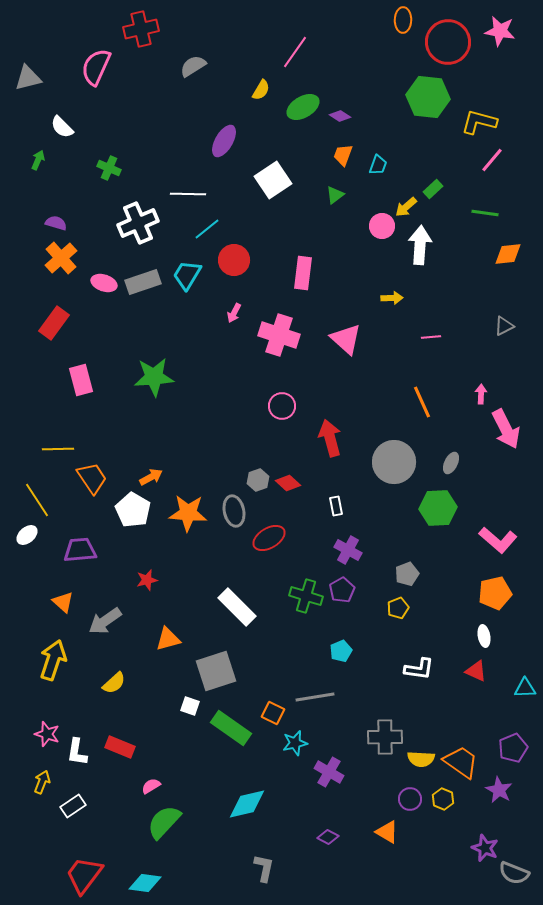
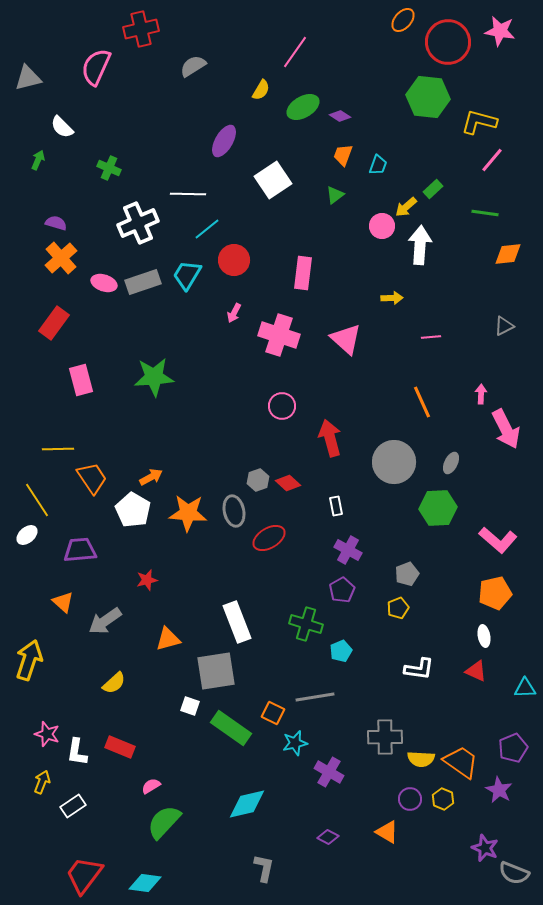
orange ellipse at (403, 20): rotated 40 degrees clockwise
green cross at (306, 596): moved 28 px down
white rectangle at (237, 607): moved 15 px down; rotated 24 degrees clockwise
yellow arrow at (53, 660): moved 24 px left
gray square at (216, 671): rotated 9 degrees clockwise
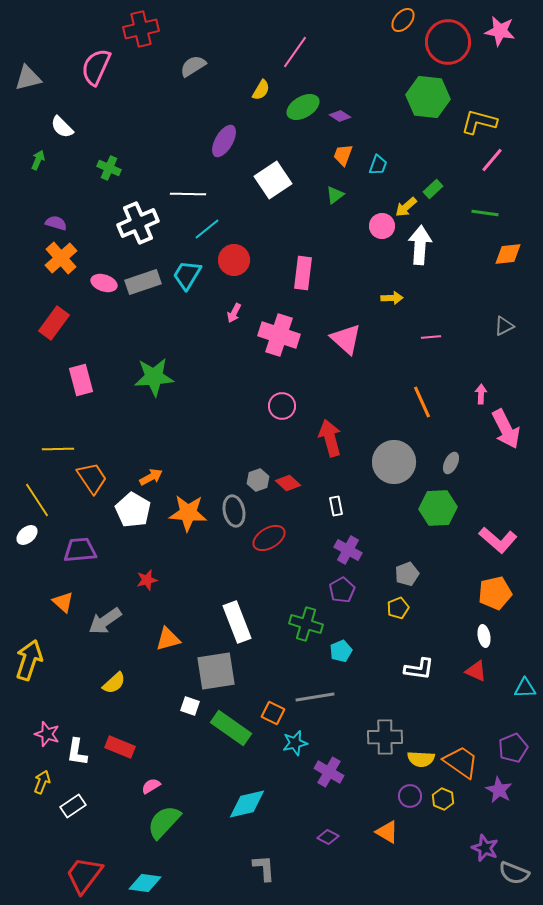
purple circle at (410, 799): moved 3 px up
gray L-shape at (264, 868): rotated 16 degrees counterclockwise
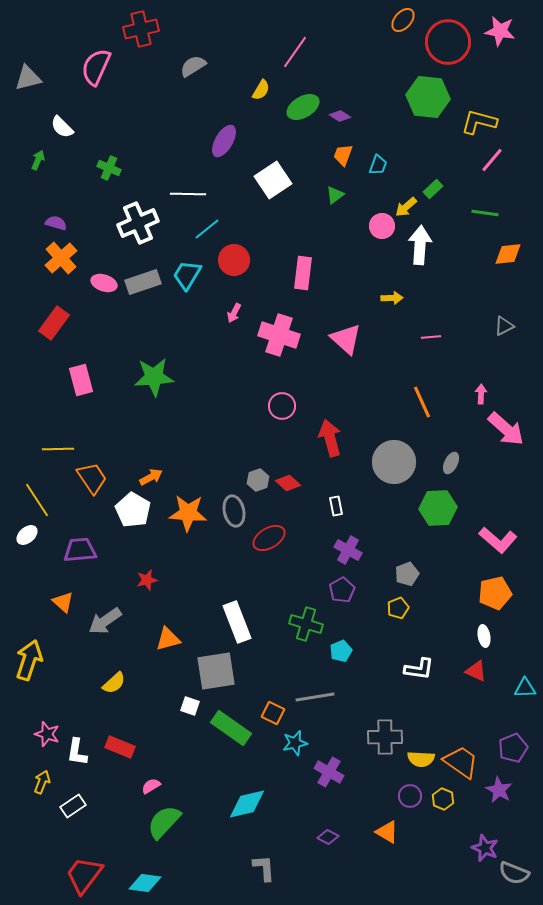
pink arrow at (506, 429): rotated 21 degrees counterclockwise
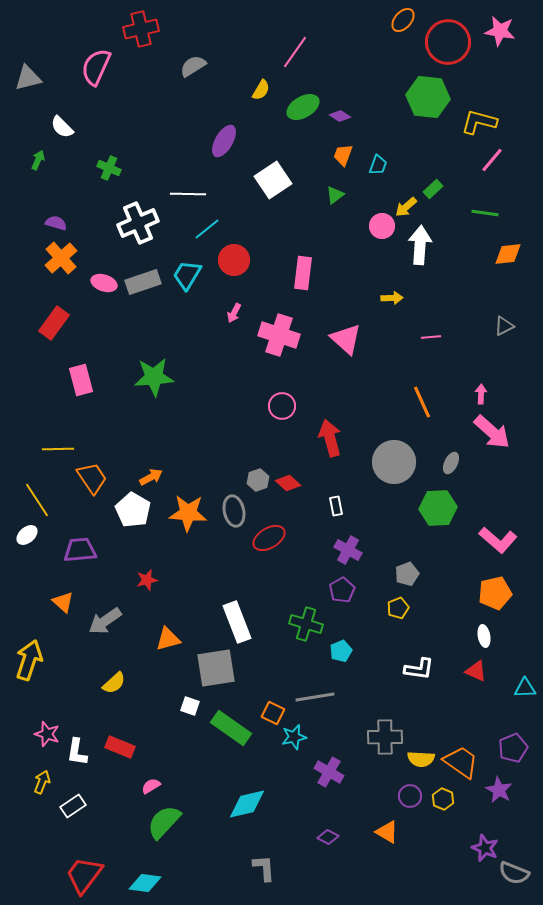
pink arrow at (506, 429): moved 14 px left, 3 px down
gray square at (216, 671): moved 3 px up
cyan star at (295, 743): moved 1 px left, 6 px up
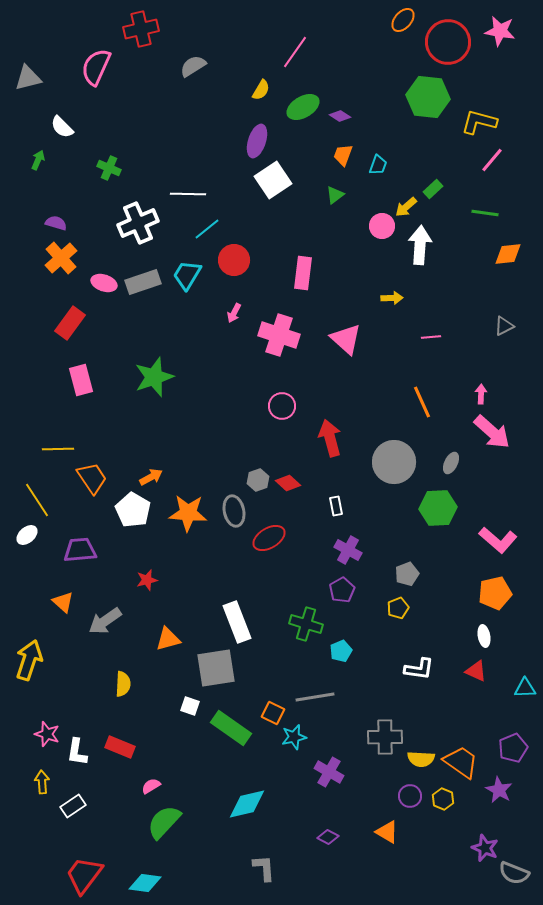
purple ellipse at (224, 141): moved 33 px right; rotated 12 degrees counterclockwise
red rectangle at (54, 323): moved 16 px right
green star at (154, 377): rotated 15 degrees counterclockwise
yellow semicircle at (114, 683): moved 9 px right, 1 px down; rotated 45 degrees counterclockwise
yellow arrow at (42, 782): rotated 25 degrees counterclockwise
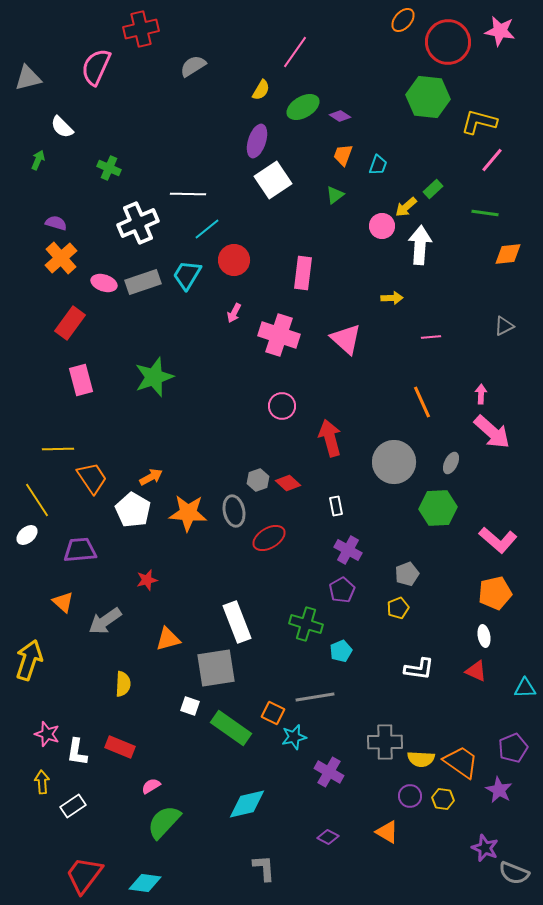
gray cross at (385, 737): moved 5 px down
yellow hexagon at (443, 799): rotated 15 degrees counterclockwise
